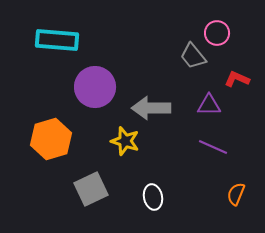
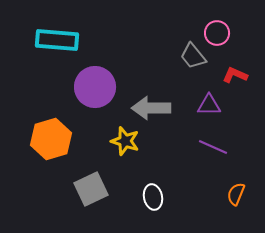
red L-shape: moved 2 px left, 4 px up
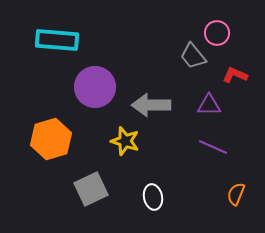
gray arrow: moved 3 px up
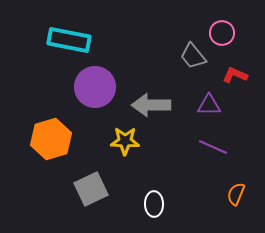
pink circle: moved 5 px right
cyan rectangle: moved 12 px right; rotated 6 degrees clockwise
yellow star: rotated 16 degrees counterclockwise
white ellipse: moved 1 px right, 7 px down; rotated 10 degrees clockwise
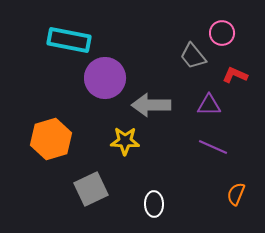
purple circle: moved 10 px right, 9 px up
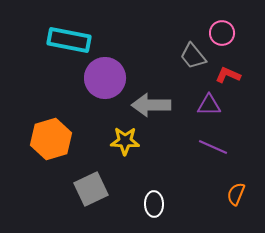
red L-shape: moved 7 px left
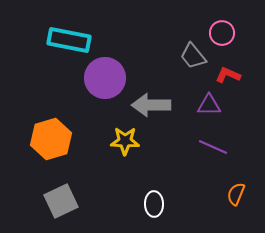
gray square: moved 30 px left, 12 px down
